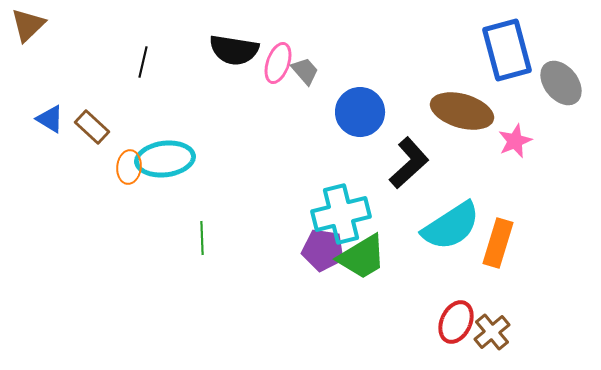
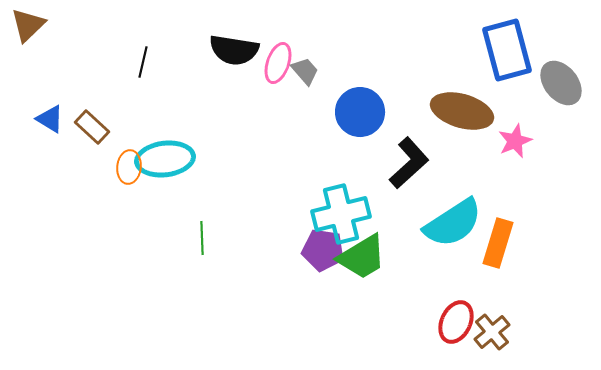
cyan semicircle: moved 2 px right, 3 px up
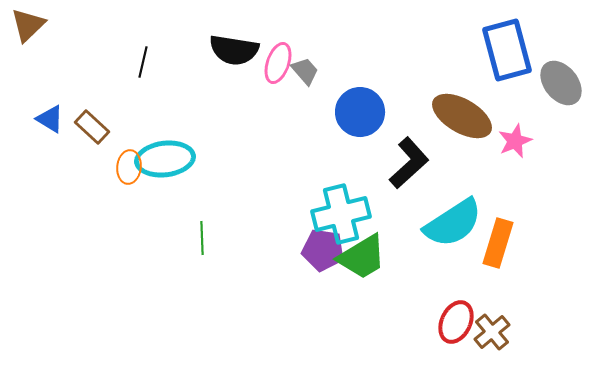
brown ellipse: moved 5 px down; rotated 14 degrees clockwise
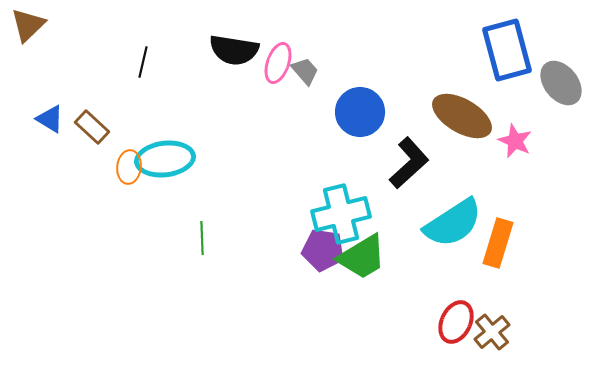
pink star: rotated 24 degrees counterclockwise
